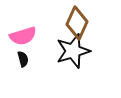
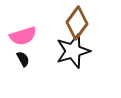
brown diamond: rotated 12 degrees clockwise
black semicircle: rotated 14 degrees counterclockwise
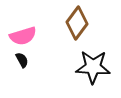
black star: moved 20 px right, 16 px down; rotated 20 degrees clockwise
black semicircle: moved 1 px left, 1 px down
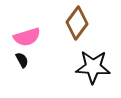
pink semicircle: moved 4 px right, 1 px down
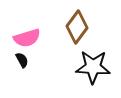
brown diamond: moved 4 px down
pink semicircle: moved 1 px down
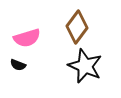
black semicircle: moved 4 px left, 5 px down; rotated 140 degrees clockwise
black star: moved 8 px left, 1 px up; rotated 20 degrees clockwise
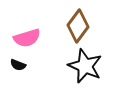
brown diamond: moved 1 px right, 1 px up
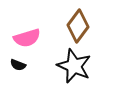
black star: moved 11 px left
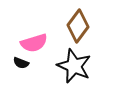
pink semicircle: moved 7 px right, 5 px down
black semicircle: moved 3 px right, 2 px up
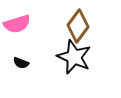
pink semicircle: moved 17 px left, 19 px up
black star: moved 9 px up
